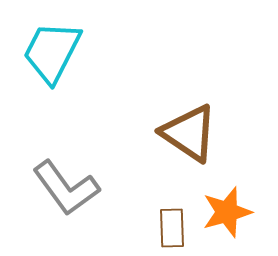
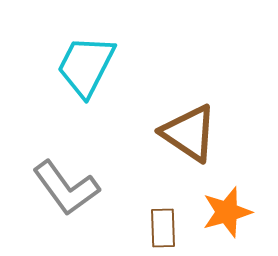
cyan trapezoid: moved 34 px right, 14 px down
brown rectangle: moved 9 px left
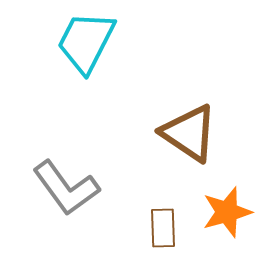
cyan trapezoid: moved 24 px up
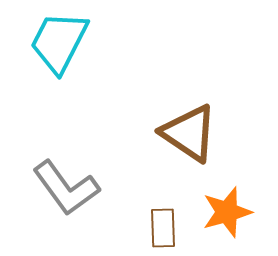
cyan trapezoid: moved 27 px left
